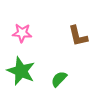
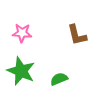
brown L-shape: moved 1 px left, 1 px up
green semicircle: rotated 24 degrees clockwise
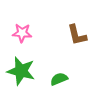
green star: rotated 8 degrees counterclockwise
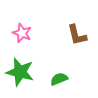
pink star: rotated 18 degrees clockwise
green star: moved 1 px left, 1 px down
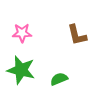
pink star: rotated 24 degrees counterclockwise
green star: moved 1 px right, 2 px up
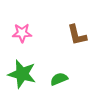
green star: moved 1 px right, 4 px down
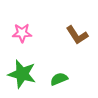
brown L-shape: rotated 20 degrees counterclockwise
